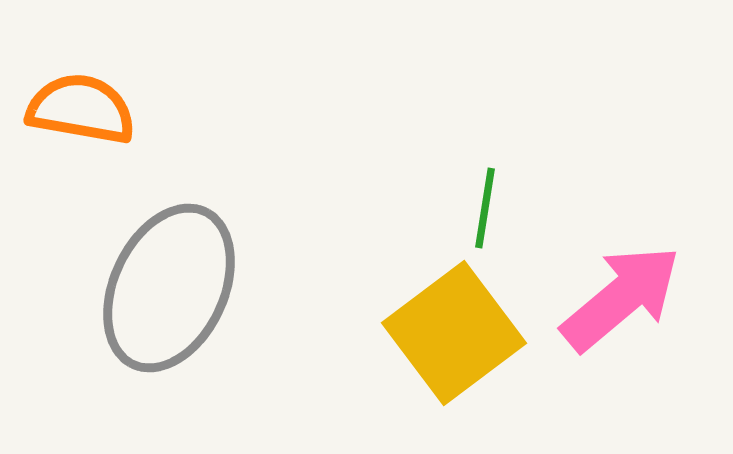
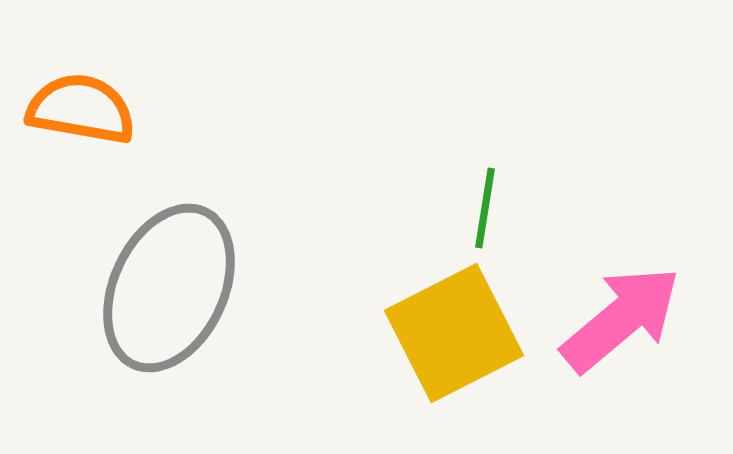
pink arrow: moved 21 px down
yellow square: rotated 10 degrees clockwise
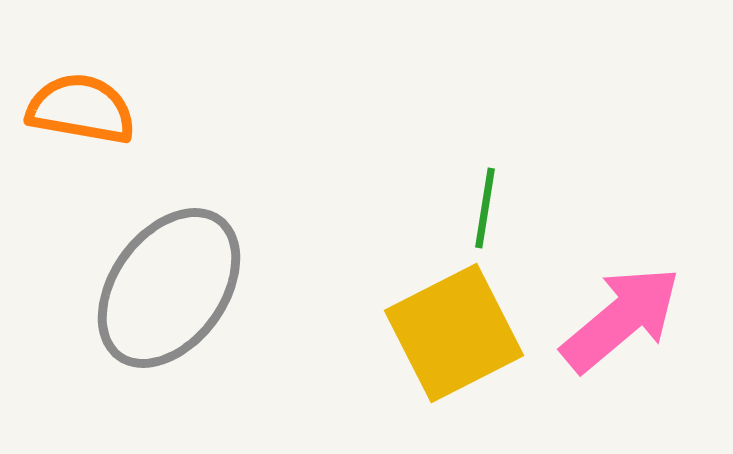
gray ellipse: rotated 11 degrees clockwise
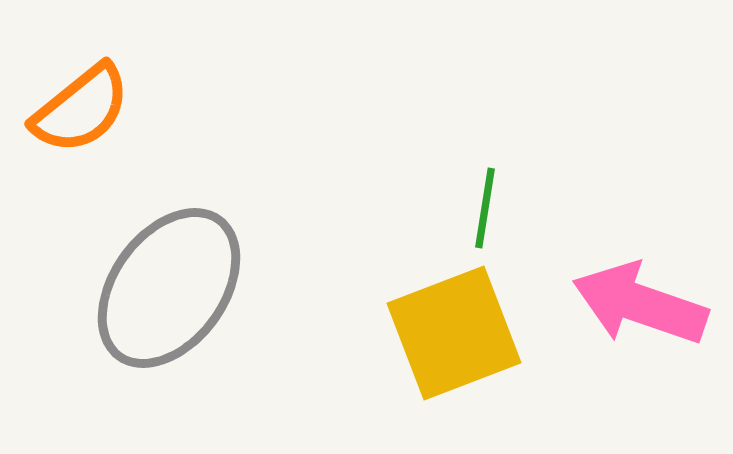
orange semicircle: rotated 131 degrees clockwise
pink arrow: moved 19 px right, 15 px up; rotated 121 degrees counterclockwise
yellow square: rotated 6 degrees clockwise
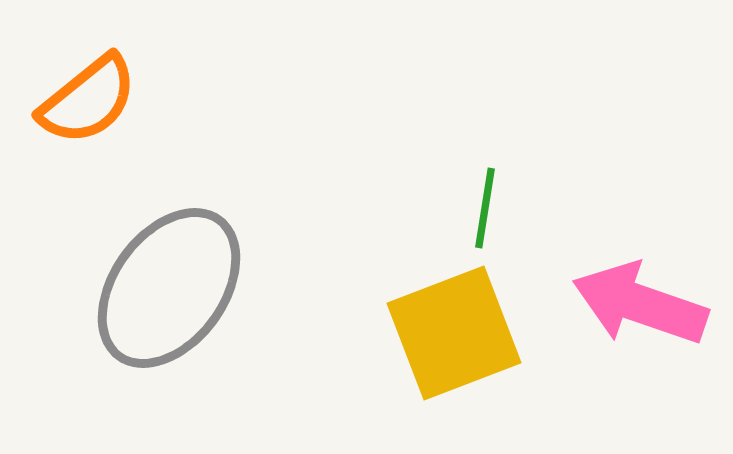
orange semicircle: moved 7 px right, 9 px up
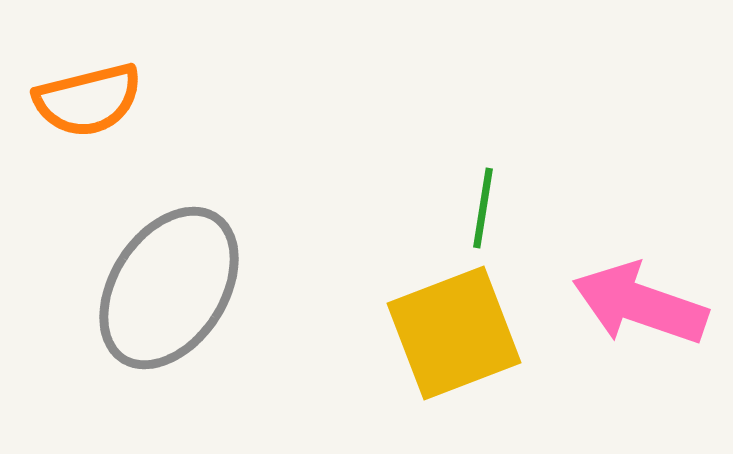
orange semicircle: rotated 25 degrees clockwise
green line: moved 2 px left
gray ellipse: rotated 3 degrees counterclockwise
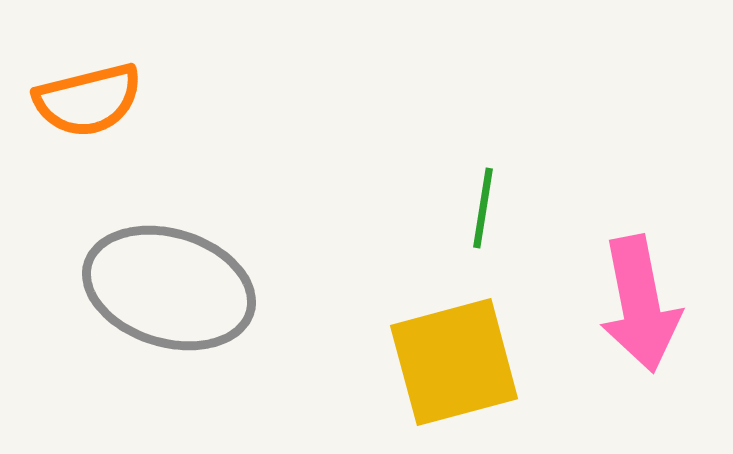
gray ellipse: rotated 74 degrees clockwise
pink arrow: rotated 120 degrees counterclockwise
yellow square: moved 29 px down; rotated 6 degrees clockwise
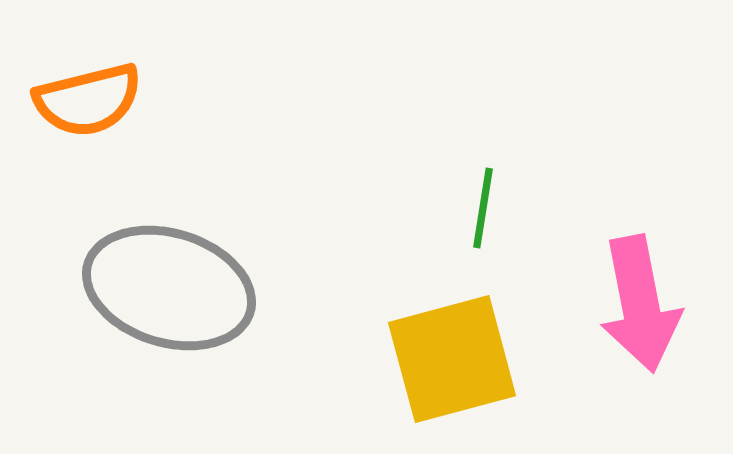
yellow square: moved 2 px left, 3 px up
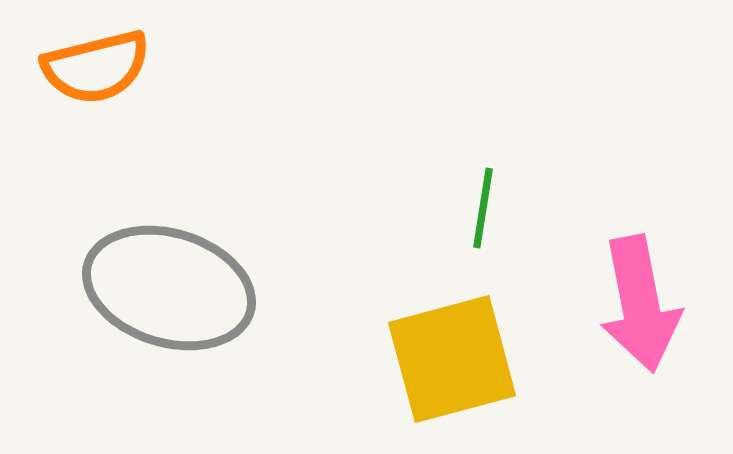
orange semicircle: moved 8 px right, 33 px up
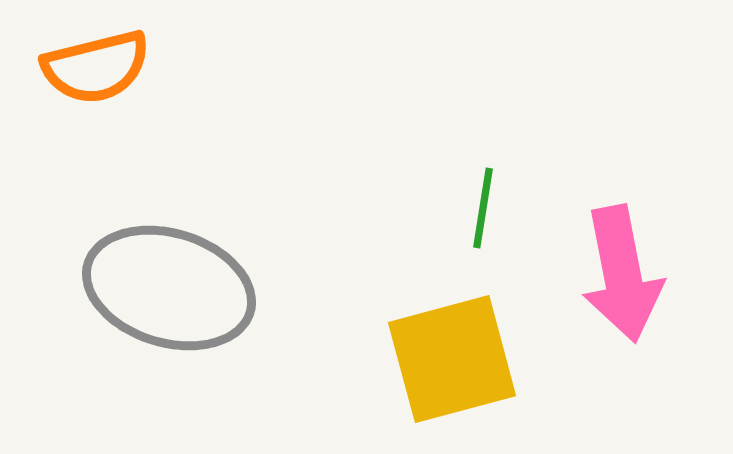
pink arrow: moved 18 px left, 30 px up
